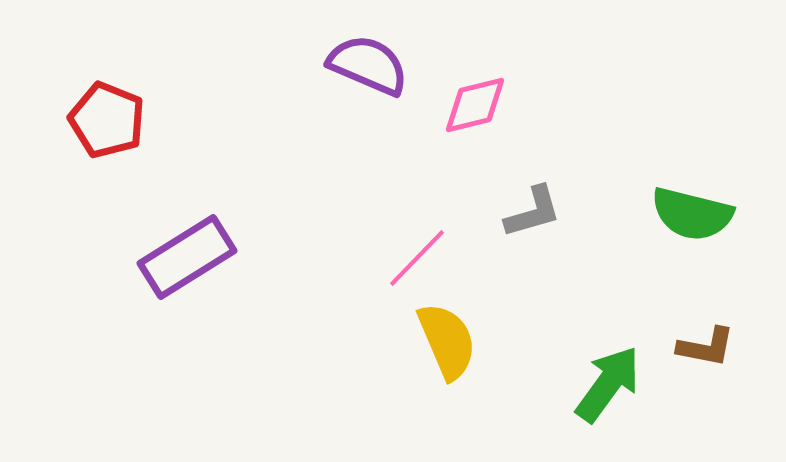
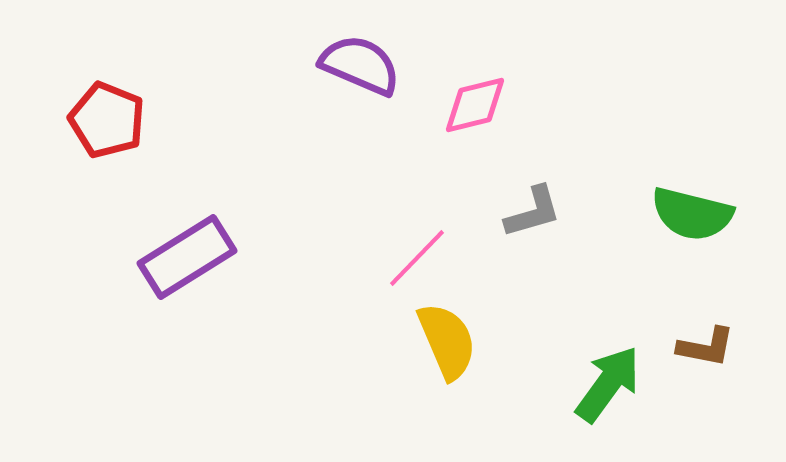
purple semicircle: moved 8 px left
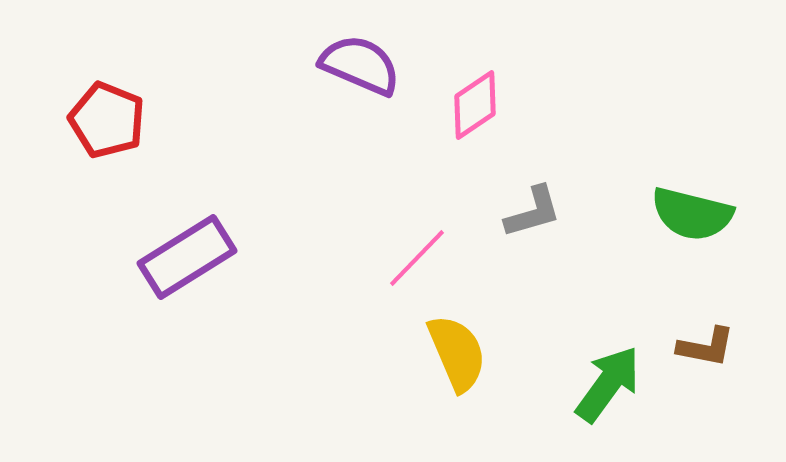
pink diamond: rotated 20 degrees counterclockwise
yellow semicircle: moved 10 px right, 12 px down
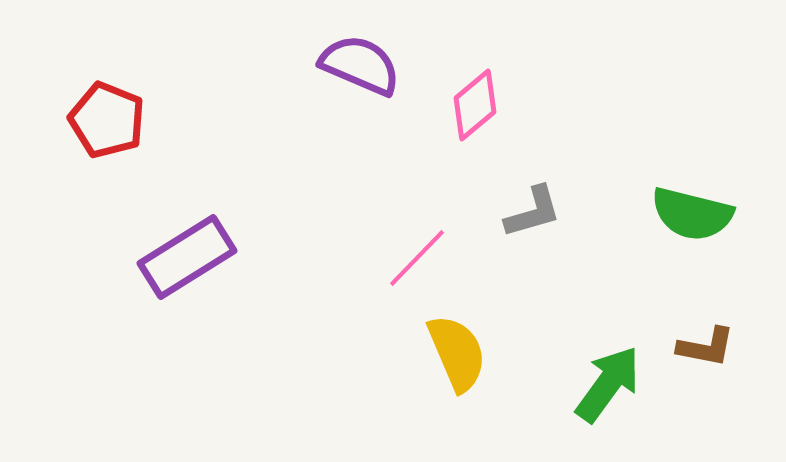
pink diamond: rotated 6 degrees counterclockwise
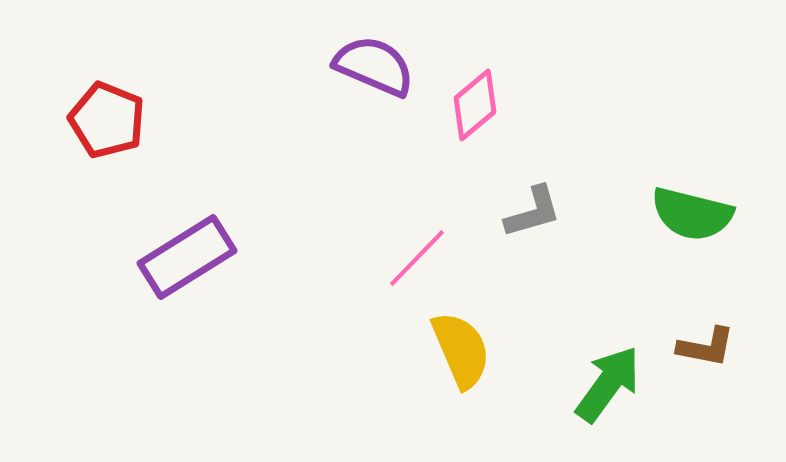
purple semicircle: moved 14 px right, 1 px down
yellow semicircle: moved 4 px right, 3 px up
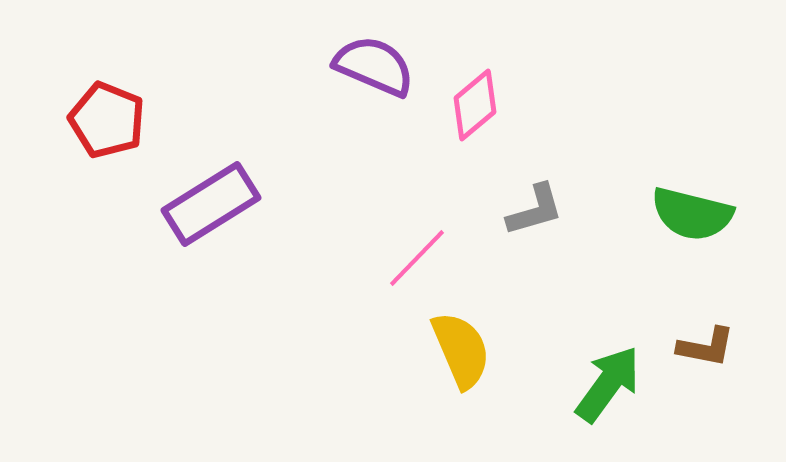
gray L-shape: moved 2 px right, 2 px up
purple rectangle: moved 24 px right, 53 px up
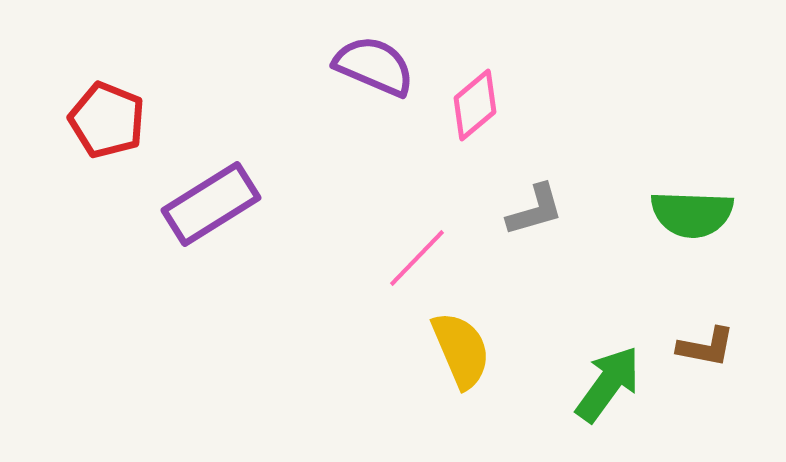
green semicircle: rotated 12 degrees counterclockwise
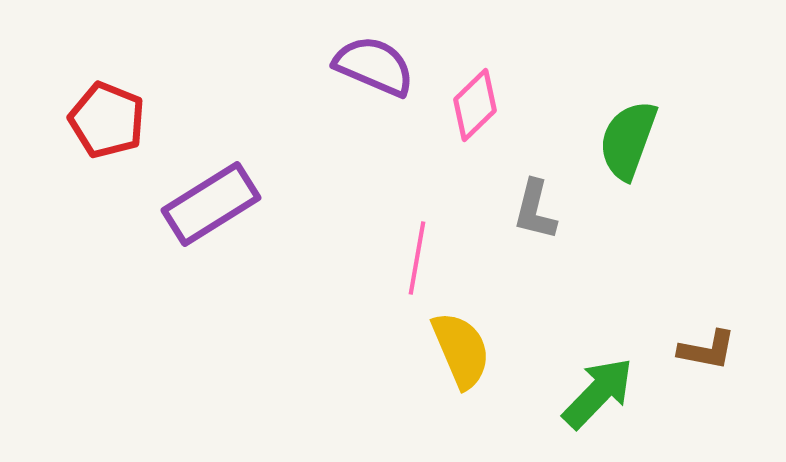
pink diamond: rotated 4 degrees counterclockwise
gray L-shape: rotated 120 degrees clockwise
green semicircle: moved 64 px left, 74 px up; rotated 108 degrees clockwise
pink line: rotated 34 degrees counterclockwise
brown L-shape: moved 1 px right, 3 px down
green arrow: moved 10 px left, 9 px down; rotated 8 degrees clockwise
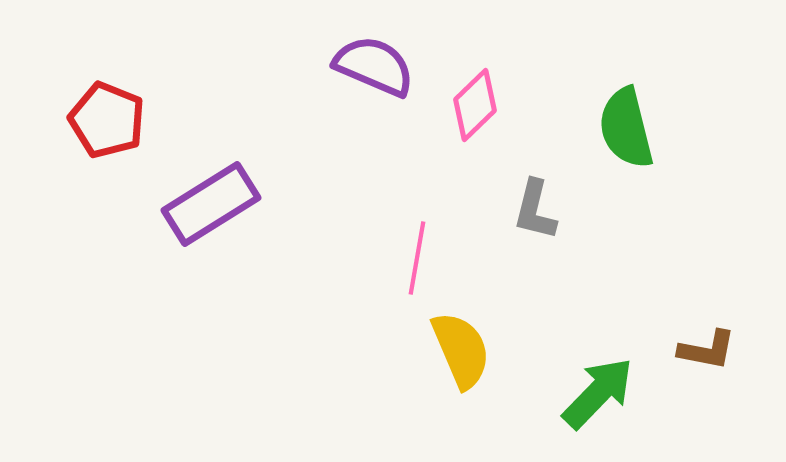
green semicircle: moved 2 px left, 12 px up; rotated 34 degrees counterclockwise
